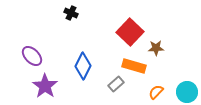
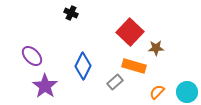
gray rectangle: moved 1 px left, 2 px up
orange semicircle: moved 1 px right
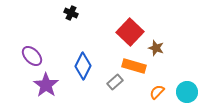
brown star: rotated 21 degrees clockwise
purple star: moved 1 px right, 1 px up
